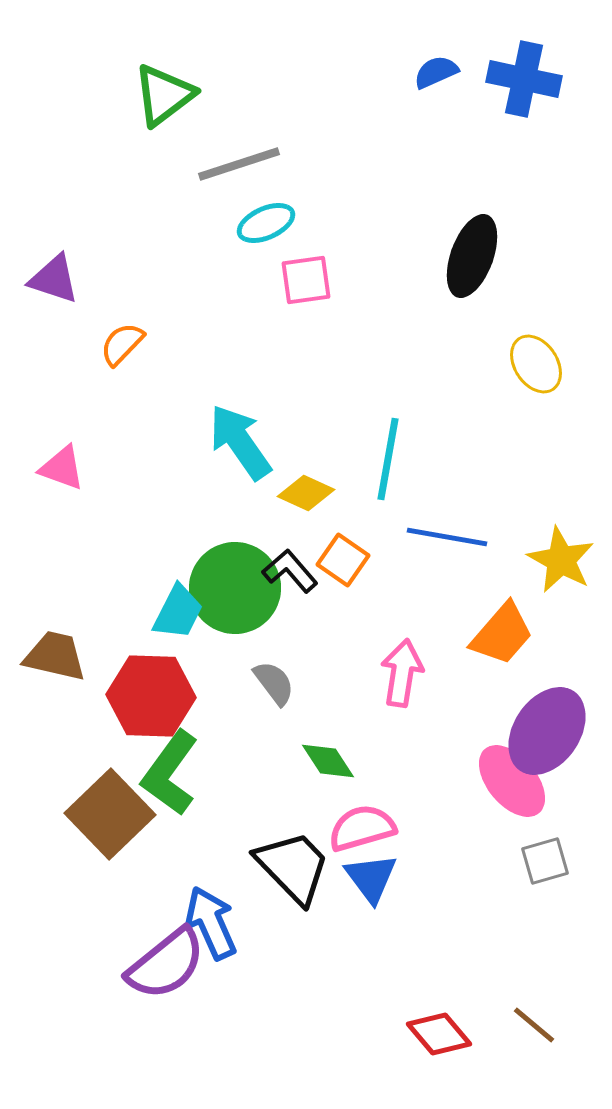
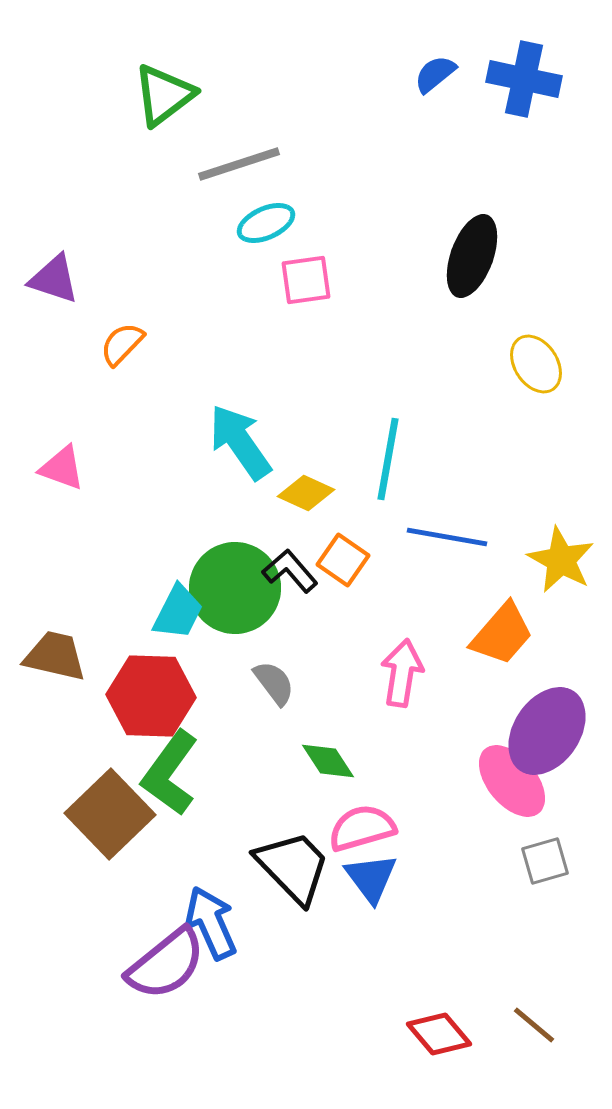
blue semicircle: moved 1 px left, 2 px down; rotated 15 degrees counterclockwise
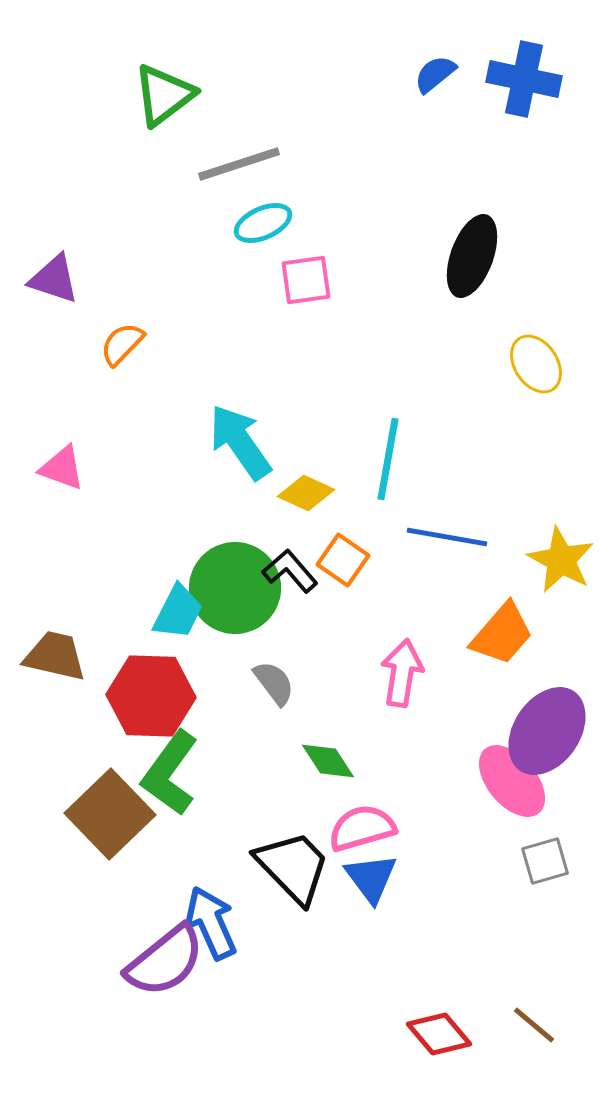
cyan ellipse: moved 3 px left
purple semicircle: moved 1 px left, 3 px up
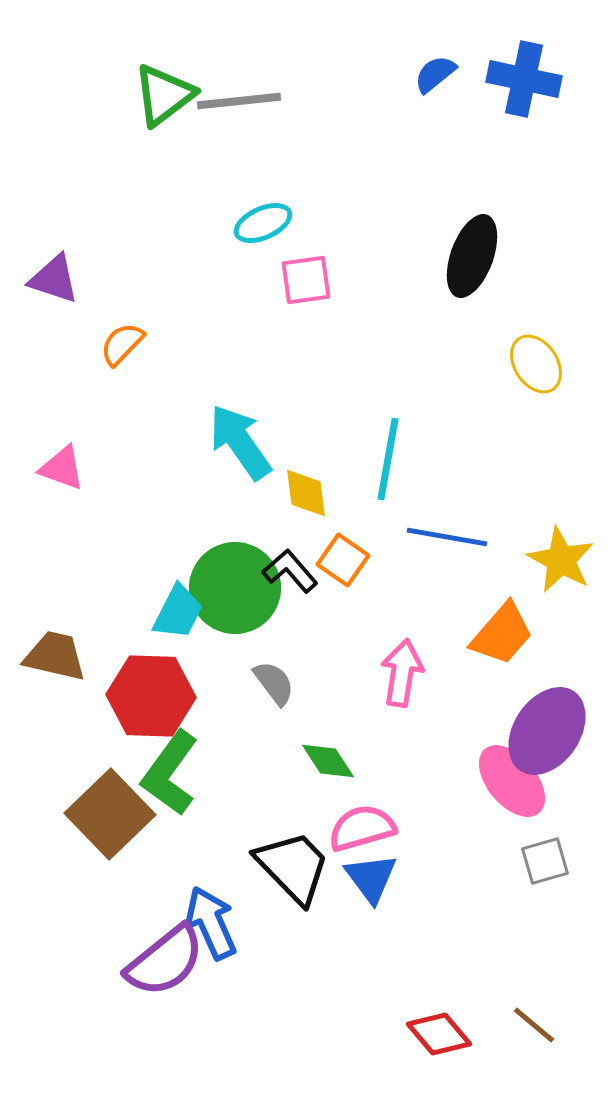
gray line: moved 63 px up; rotated 12 degrees clockwise
yellow diamond: rotated 58 degrees clockwise
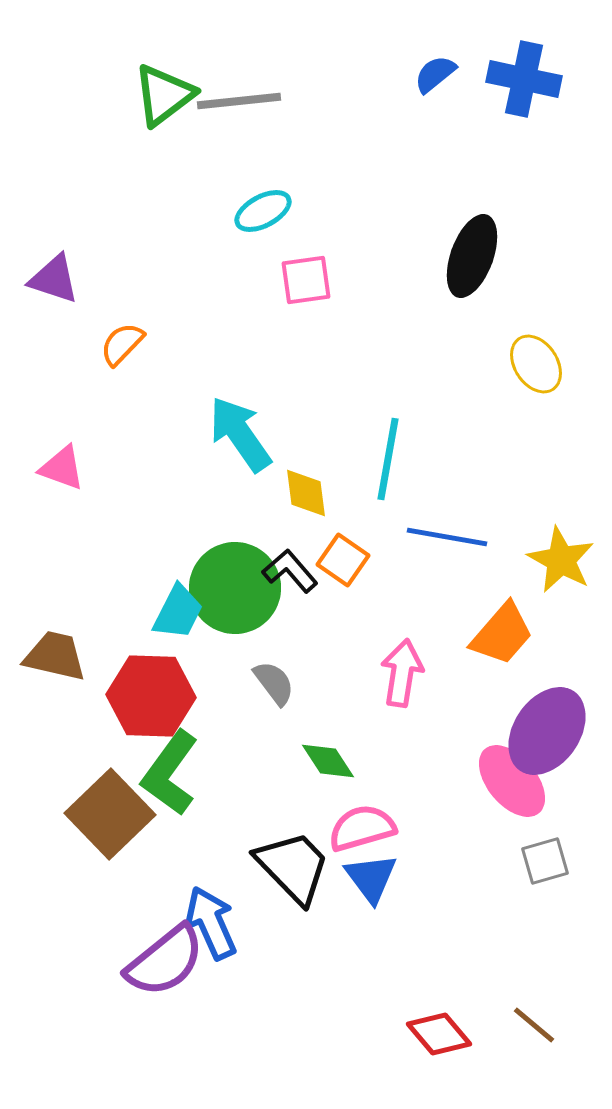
cyan ellipse: moved 12 px up; rotated 4 degrees counterclockwise
cyan arrow: moved 8 px up
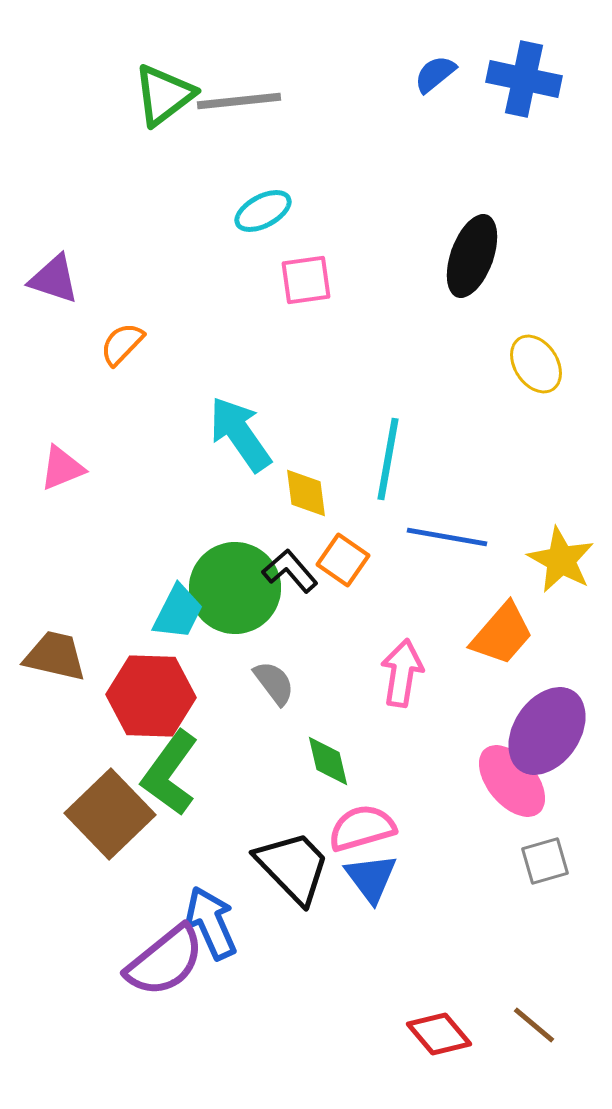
pink triangle: rotated 42 degrees counterclockwise
green diamond: rotated 20 degrees clockwise
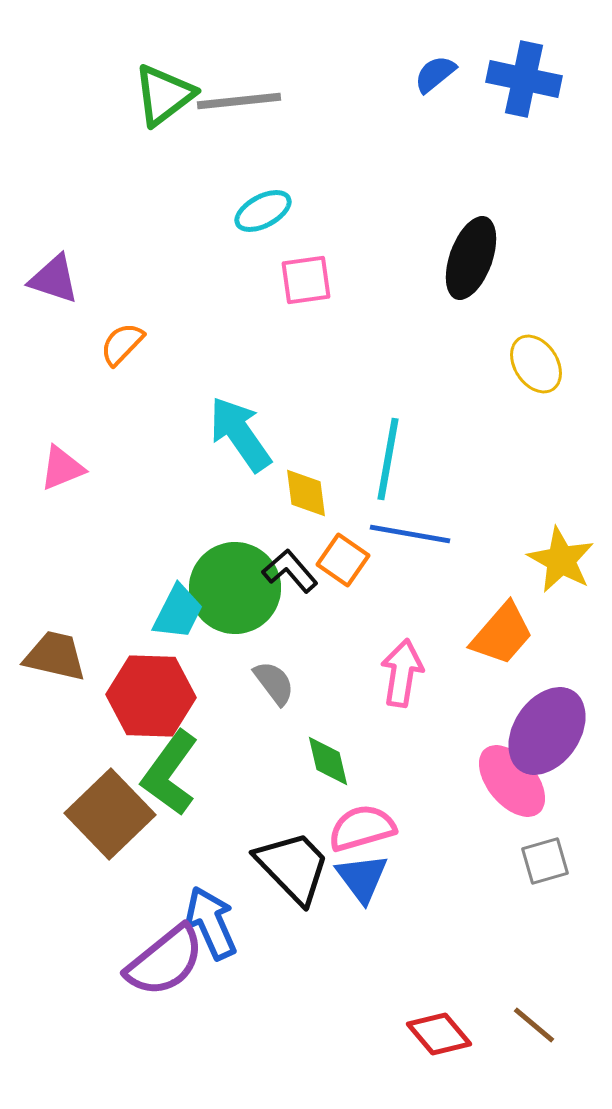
black ellipse: moved 1 px left, 2 px down
blue line: moved 37 px left, 3 px up
blue triangle: moved 9 px left
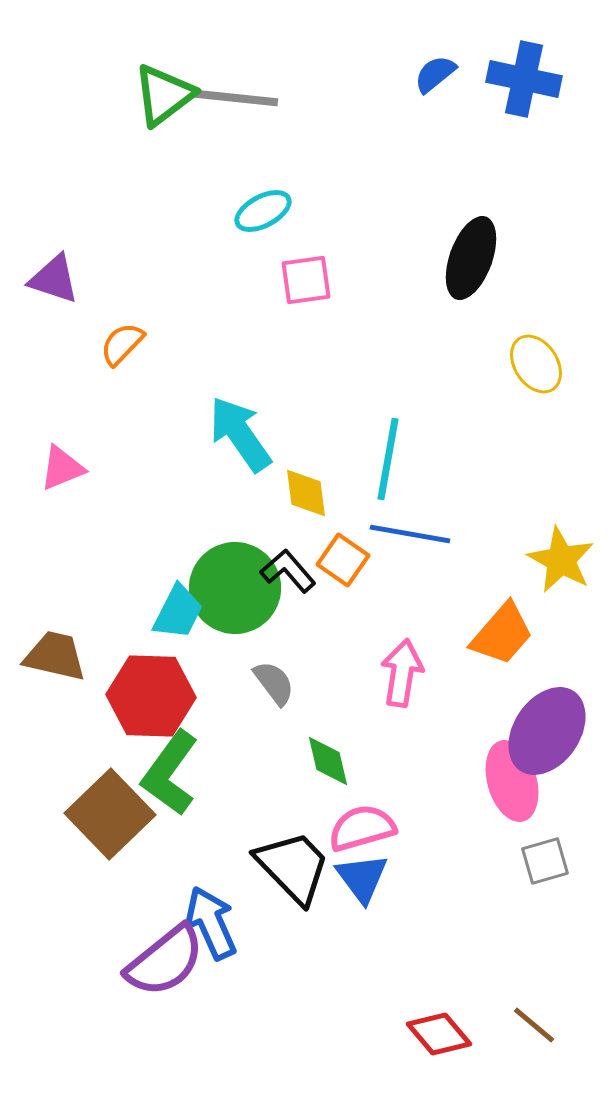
gray line: moved 3 px left, 3 px up; rotated 12 degrees clockwise
black L-shape: moved 2 px left
pink ellipse: rotated 24 degrees clockwise
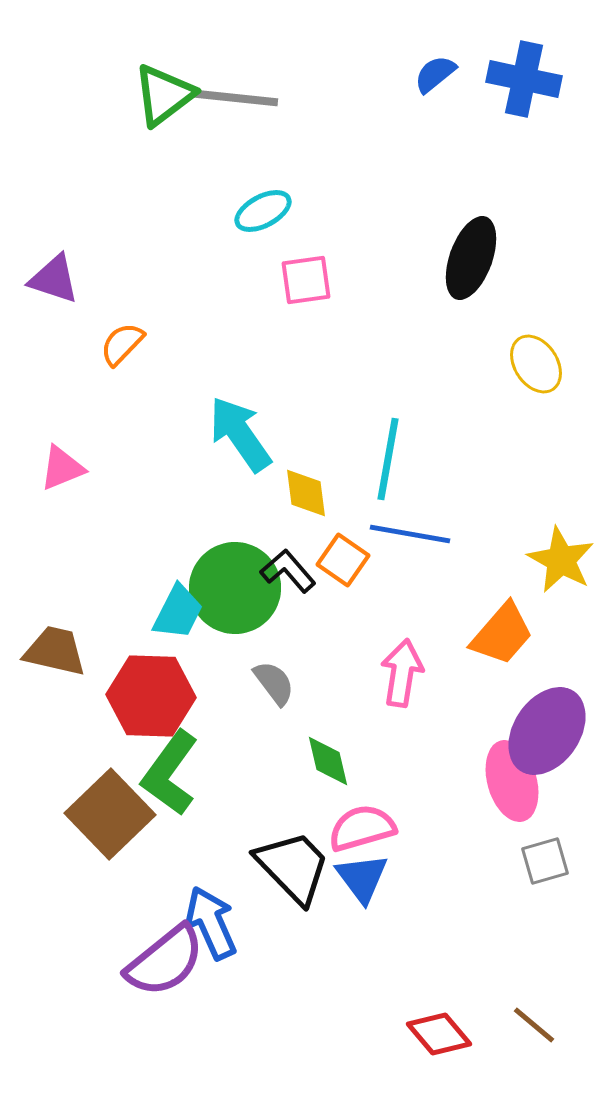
brown trapezoid: moved 5 px up
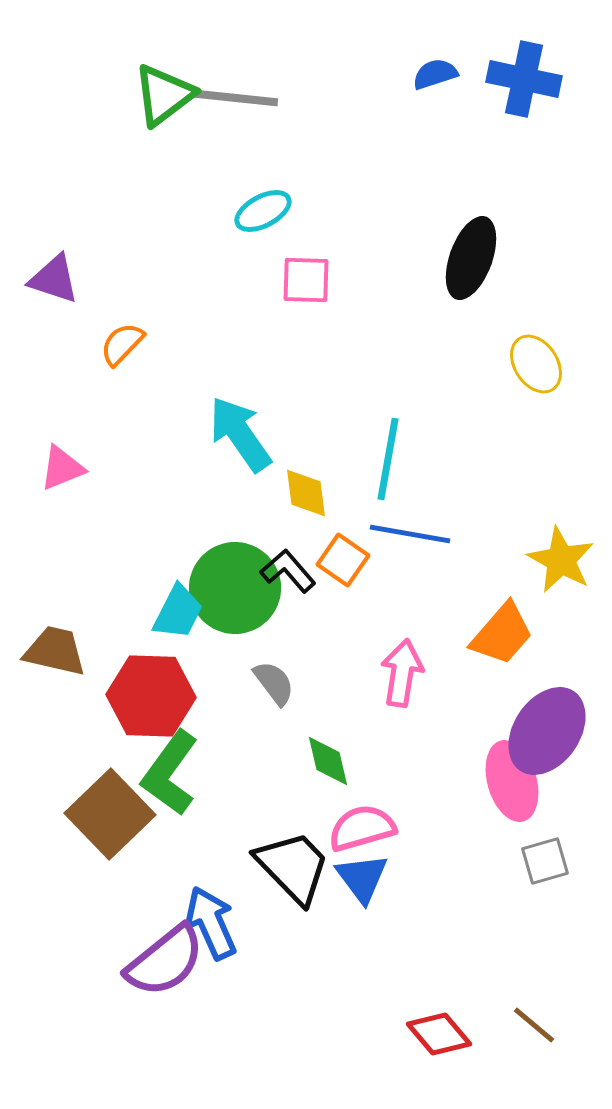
blue semicircle: rotated 21 degrees clockwise
pink square: rotated 10 degrees clockwise
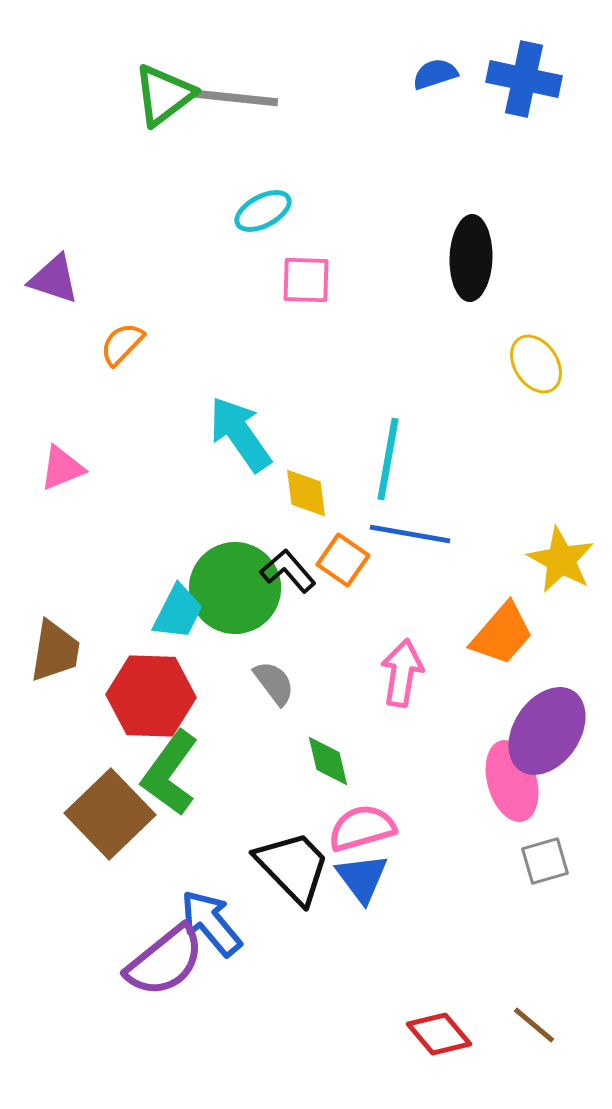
black ellipse: rotated 18 degrees counterclockwise
brown trapezoid: rotated 86 degrees clockwise
blue arrow: rotated 16 degrees counterclockwise
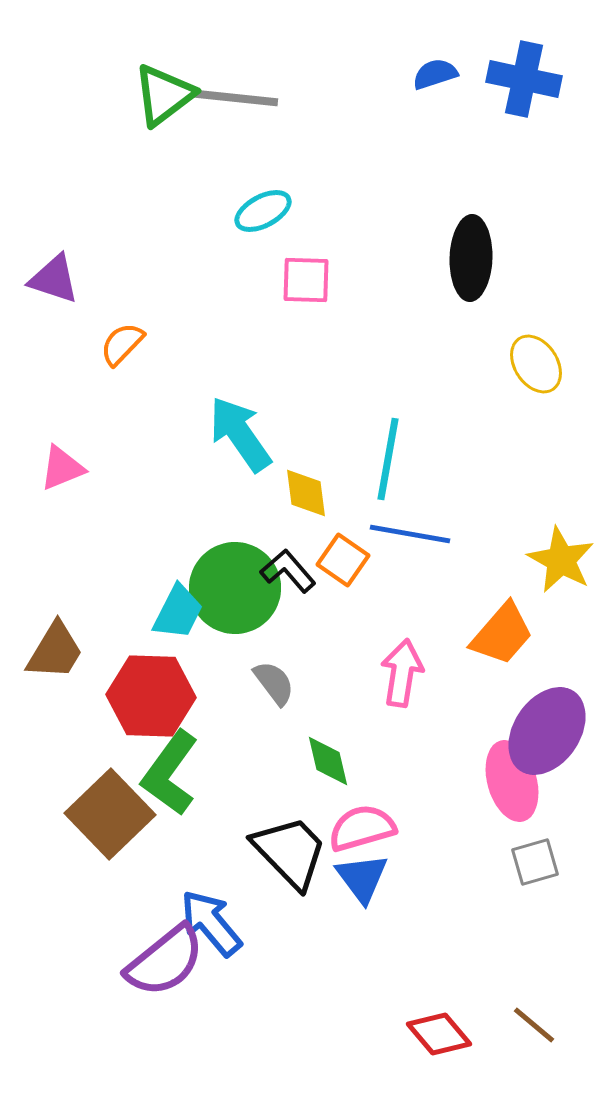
brown trapezoid: rotated 22 degrees clockwise
gray square: moved 10 px left, 1 px down
black trapezoid: moved 3 px left, 15 px up
